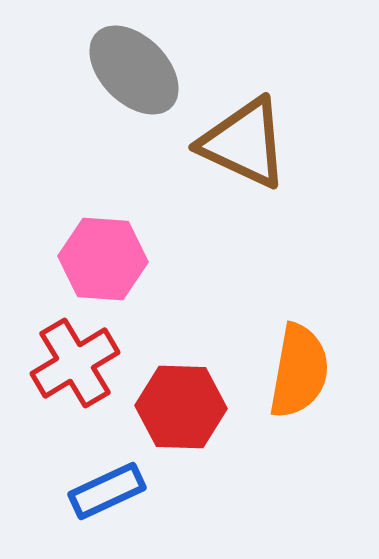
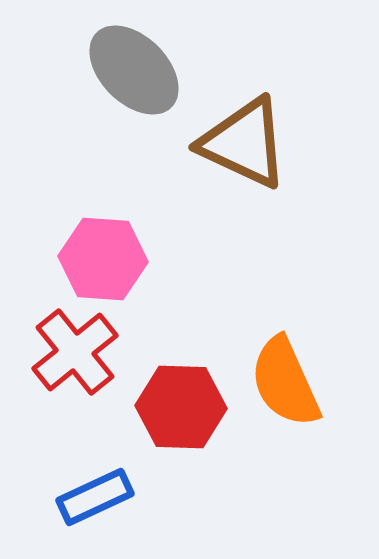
red cross: moved 11 px up; rotated 8 degrees counterclockwise
orange semicircle: moved 14 px left, 11 px down; rotated 146 degrees clockwise
blue rectangle: moved 12 px left, 6 px down
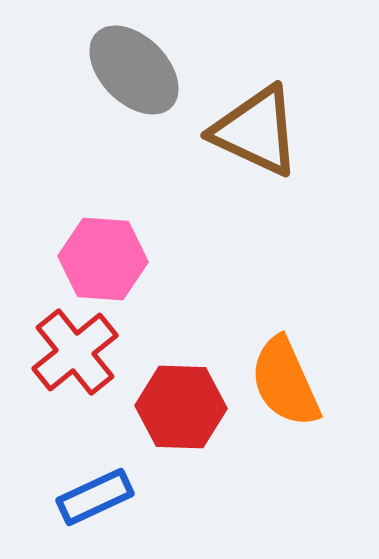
brown triangle: moved 12 px right, 12 px up
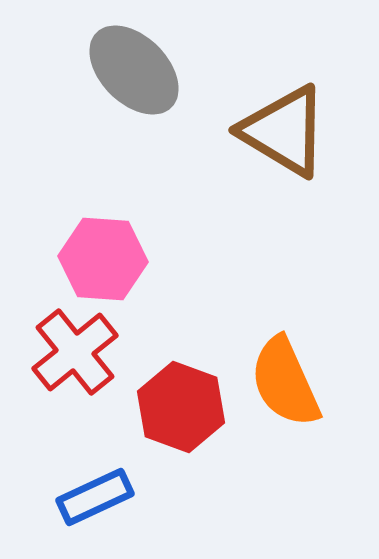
brown triangle: moved 28 px right; rotated 6 degrees clockwise
red hexagon: rotated 18 degrees clockwise
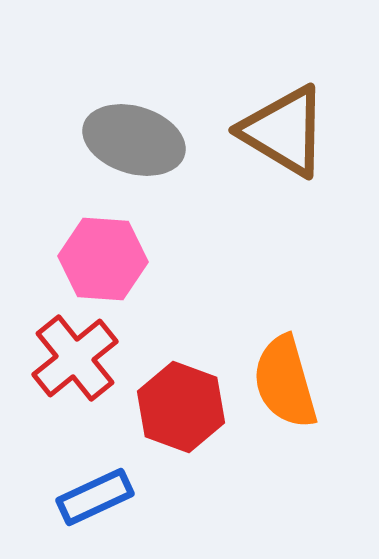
gray ellipse: moved 70 px down; rotated 28 degrees counterclockwise
red cross: moved 6 px down
orange semicircle: rotated 8 degrees clockwise
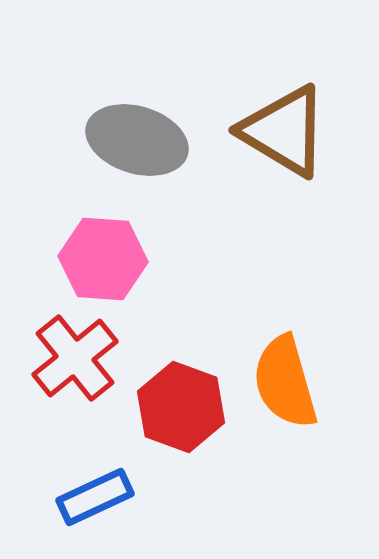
gray ellipse: moved 3 px right
